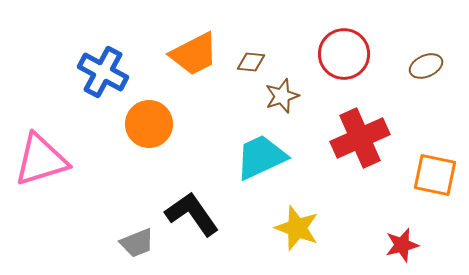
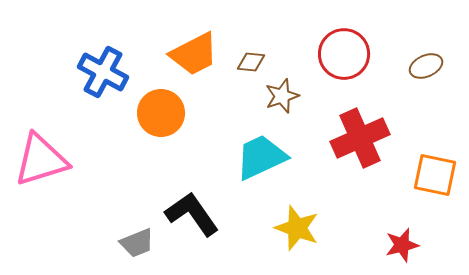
orange circle: moved 12 px right, 11 px up
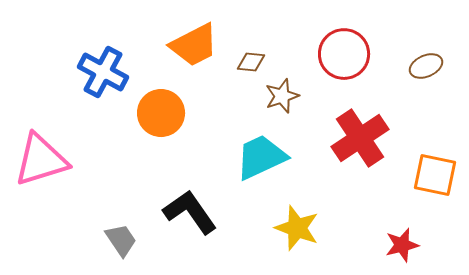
orange trapezoid: moved 9 px up
red cross: rotated 10 degrees counterclockwise
black L-shape: moved 2 px left, 2 px up
gray trapezoid: moved 16 px left, 3 px up; rotated 102 degrees counterclockwise
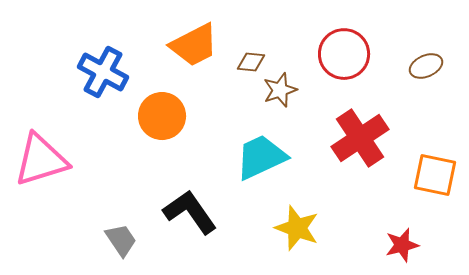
brown star: moved 2 px left, 6 px up
orange circle: moved 1 px right, 3 px down
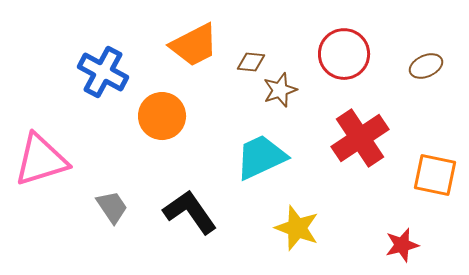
gray trapezoid: moved 9 px left, 33 px up
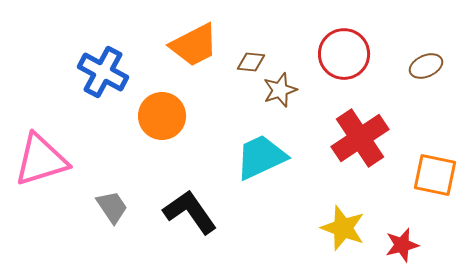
yellow star: moved 46 px right
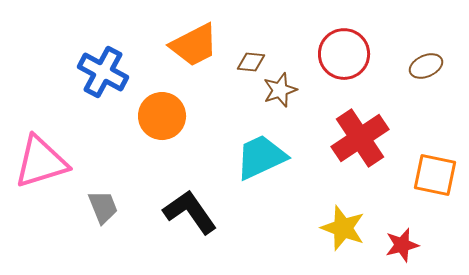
pink triangle: moved 2 px down
gray trapezoid: moved 9 px left; rotated 12 degrees clockwise
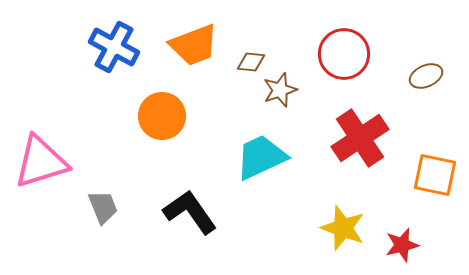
orange trapezoid: rotated 6 degrees clockwise
brown ellipse: moved 10 px down
blue cross: moved 11 px right, 25 px up
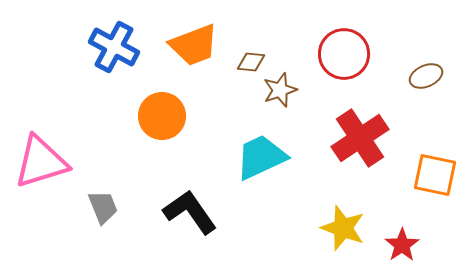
red star: rotated 20 degrees counterclockwise
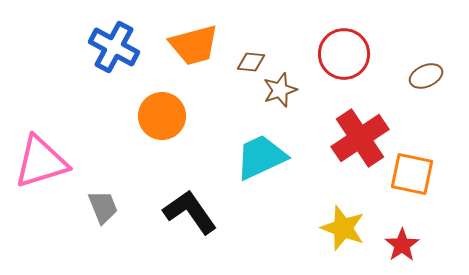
orange trapezoid: rotated 6 degrees clockwise
orange square: moved 23 px left, 1 px up
